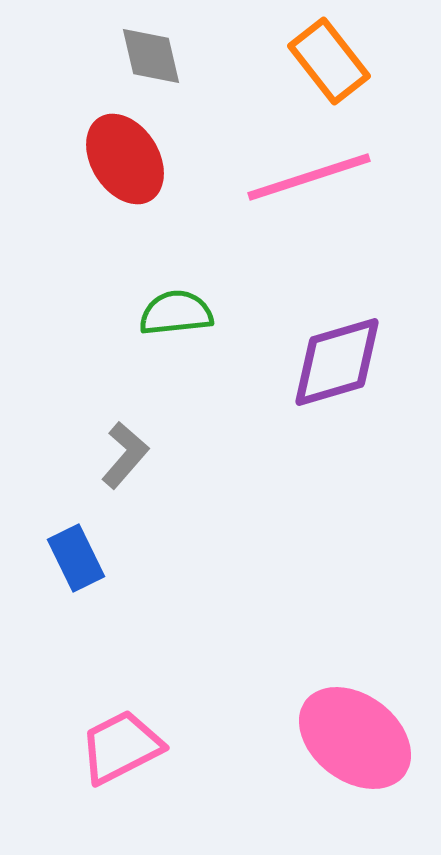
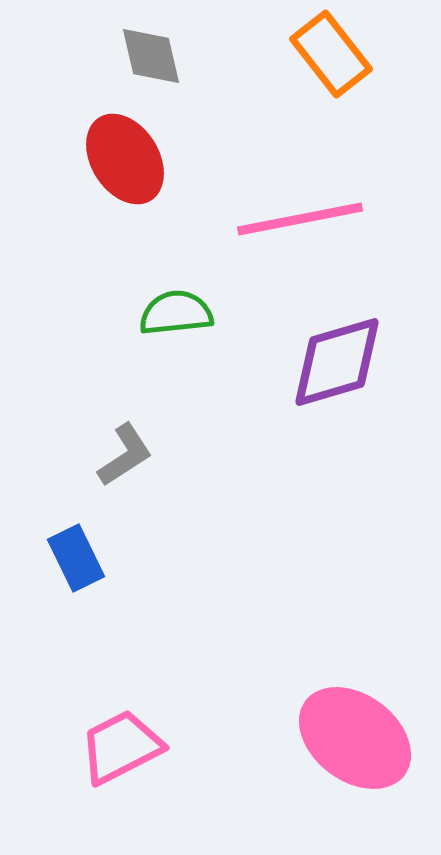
orange rectangle: moved 2 px right, 7 px up
pink line: moved 9 px left, 42 px down; rotated 7 degrees clockwise
gray L-shape: rotated 16 degrees clockwise
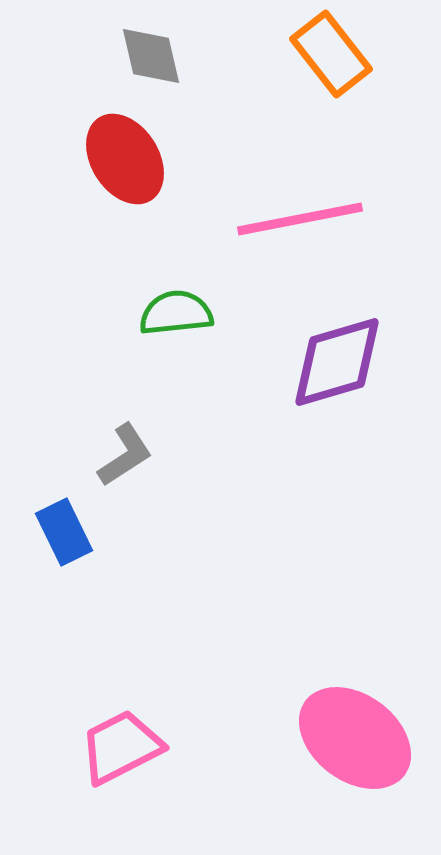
blue rectangle: moved 12 px left, 26 px up
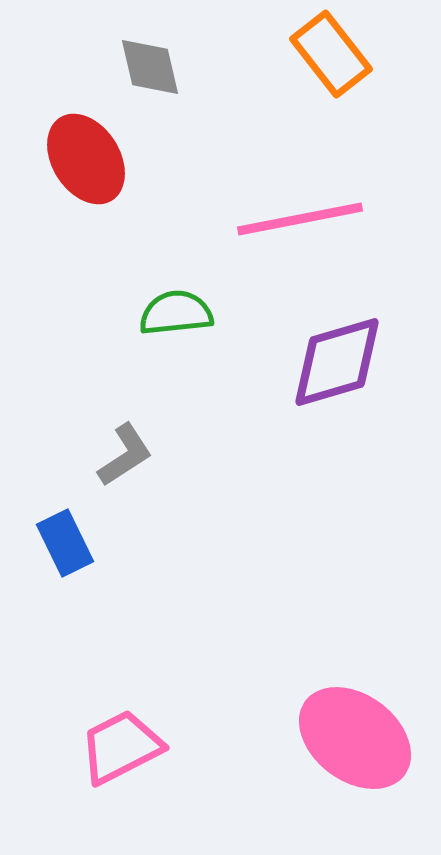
gray diamond: moved 1 px left, 11 px down
red ellipse: moved 39 px left
blue rectangle: moved 1 px right, 11 px down
